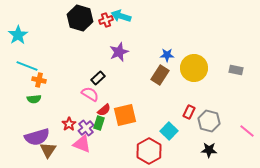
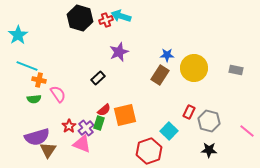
pink semicircle: moved 32 px left; rotated 24 degrees clockwise
red star: moved 2 px down
red hexagon: rotated 10 degrees clockwise
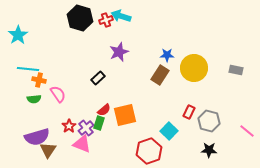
cyan line: moved 1 px right, 3 px down; rotated 15 degrees counterclockwise
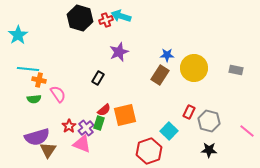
black rectangle: rotated 16 degrees counterclockwise
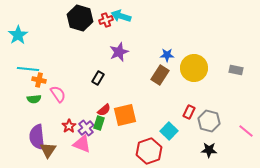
pink line: moved 1 px left
purple semicircle: rotated 100 degrees clockwise
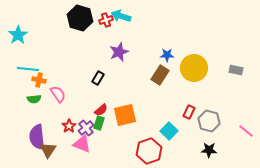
red semicircle: moved 3 px left
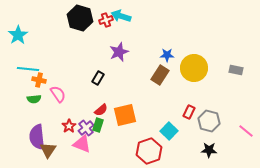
green rectangle: moved 1 px left, 2 px down
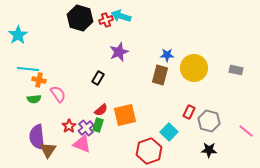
brown rectangle: rotated 18 degrees counterclockwise
cyan square: moved 1 px down
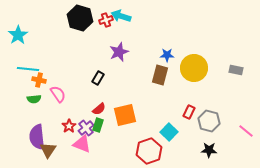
red semicircle: moved 2 px left, 1 px up
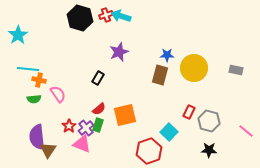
red cross: moved 5 px up
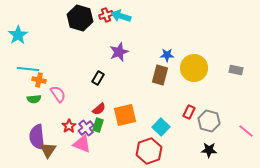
cyan square: moved 8 px left, 5 px up
